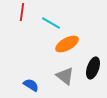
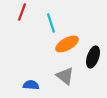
red line: rotated 12 degrees clockwise
cyan line: rotated 42 degrees clockwise
black ellipse: moved 11 px up
blue semicircle: rotated 28 degrees counterclockwise
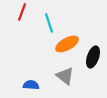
cyan line: moved 2 px left
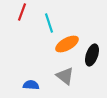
black ellipse: moved 1 px left, 2 px up
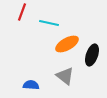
cyan line: rotated 60 degrees counterclockwise
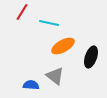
red line: rotated 12 degrees clockwise
orange ellipse: moved 4 px left, 2 px down
black ellipse: moved 1 px left, 2 px down
gray triangle: moved 10 px left
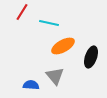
gray triangle: rotated 12 degrees clockwise
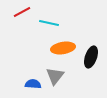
red line: rotated 30 degrees clockwise
orange ellipse: moved 2 px down; rotated 20 degrees clockwise
gray triangle: rotated 18 degrees clockwise
blue semicircle: moved 2 px right, 1 px up
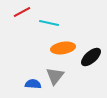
black ellipse: rotated 30 degrees clockwise
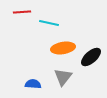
red line: rotated 24 degrees clockwise
gray triangle: moved 8 px right, 1 px down
